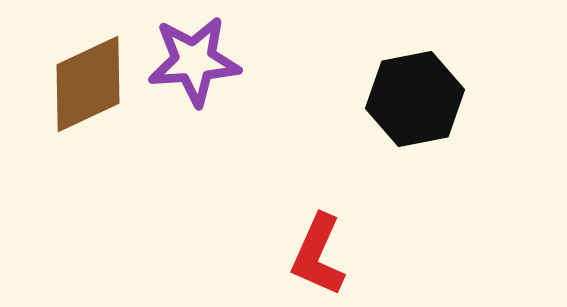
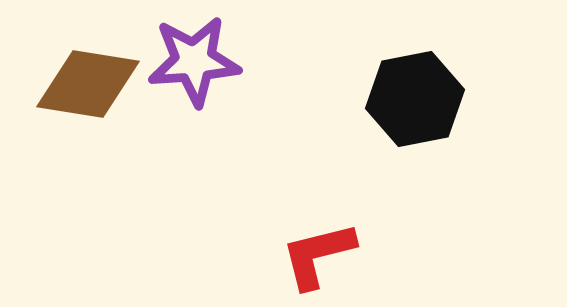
brown diamond: rotated 34 degrees clockwise
red L-shape: rotated 52 degrees clockwise
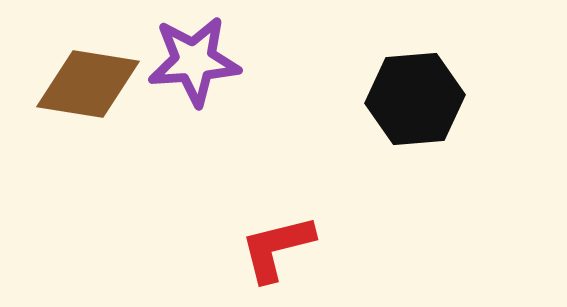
black hexagon: rotated 6 degrees clockwise
red L-shape: moved 41 px left, 7 px up
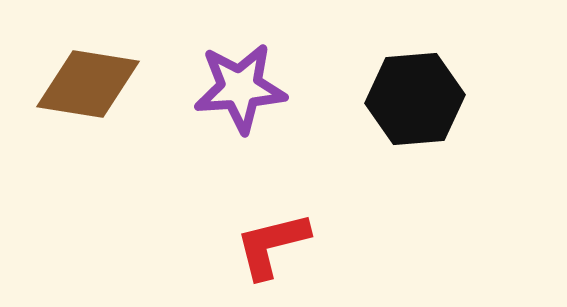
purple star: moved 46 px right, 27 px down
red L-shape: moved 5 px left, 3 px up
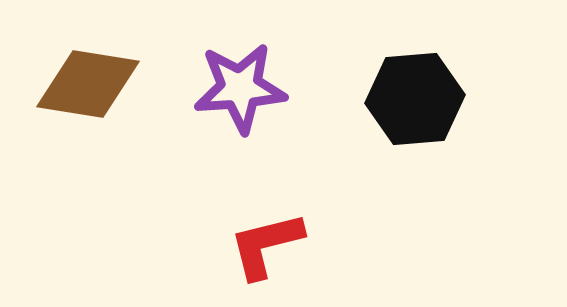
red L-shape: moved 6 px left
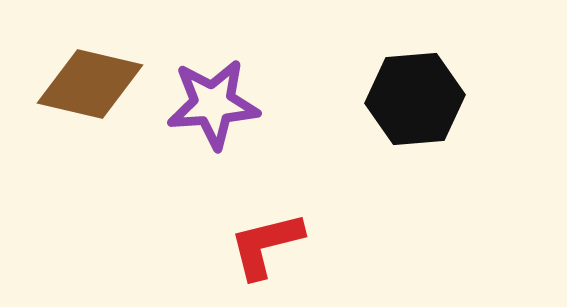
brown diamond: moved 2 px right; rotated 4 degrees clockwise
purple star: moved 27 px left, 16 px down
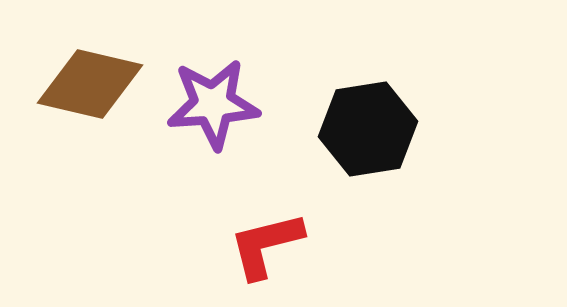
black hexagon: moved 47 px left, 30 px down; rotated 4 degrees counterclockwise
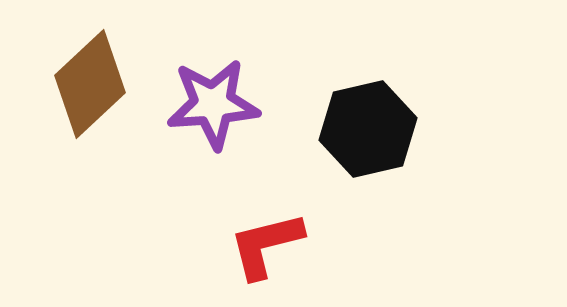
brown diamond: rotated 56 degrees counterclockwise
black hexagon: rotated 4 degrees counterclockwise
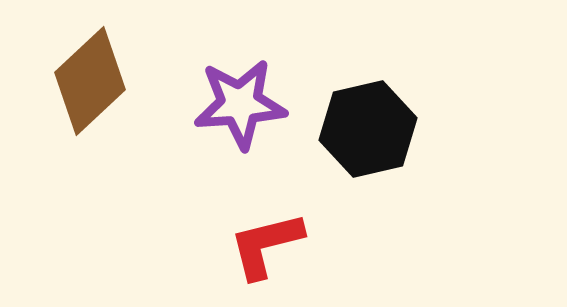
brown diamond: moved 3 px up
purple star: moved 27 px right
